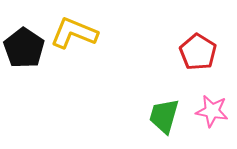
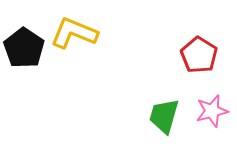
red pentagon: moved 1 px right, 3 px down
pink star: rotated 24 degrees counterclockwise
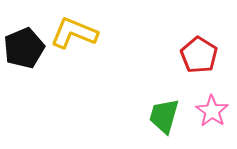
black pentagon: rotated 15 degrees clockwise
pink star: rotated 24 degrees counterclockwise
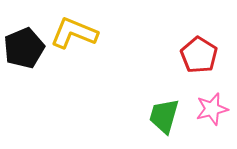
pink star: moved 2 px up; rotated 24 degrees clockwise
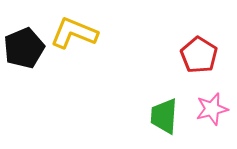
green trapezoid: rotated 12 degrees counterclockwise
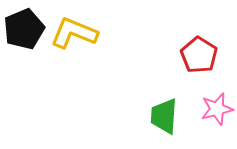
black pentagon: moved 19 px up
pink star: moved 5 px right
